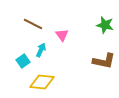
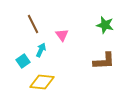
brown line: rotated 36 degrees clockwise
brown L-shape: rotated 15 degrees counterclockwise
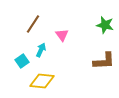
brown line: rotated 60 degrees clockwise
cyan square: moved 1 px left
yellow diamond: moved 1 px up
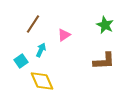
green star: rotated 12 degrees clockwise
pink triangle: moved 2 px right; rotated 32 degrees clockwise
cyan square: moved 1 px left
yellow diamond: rotated 60 degrees clockwise
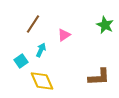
brown L-shape: moved 5 px left, 16 px down
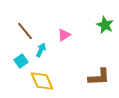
brown line: moved 8 px left, 7 px down; rotated 72 degrees counterclockwise
